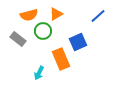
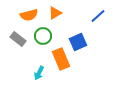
orange triangle: moved 1 px left, 1 px up
green circle: moved 5 px down
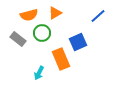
green circle: moved 1 px left, 3 px up
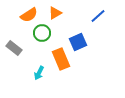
orange semicircle: rotated 18 degrees counterclockwise
gray rectangle: moved 4 px left, 9 px down
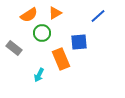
blue square: moved 1 px right; rotated 18 degrees clockwise
cyan arrow: moved 2 px down
